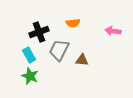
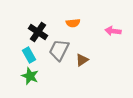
black cross: moved 1 px left; rotated 36 degrees counterclockwise
brown triangle: rotated 40 degrees counterclockwise
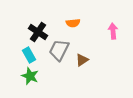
pink arrow: rotated 77 degrees clockwise
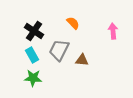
orange semicircle: rotated 128 degrees counterclockwise
black cross: moved 4 px left, 1 px up
cyan rectangle: moved 3 px right
brown triangle: rotated 40 degrees clockwise
green star: moved 3 px right, 2 px down; rotated 18 degrees counterclockwise
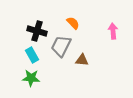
black cross: moved 3 px right; rotated 18 degrees counterclockwise
gray trapezoid: moved 2 px right, 4 px up
green star: moved 2 px left
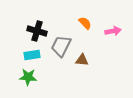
orange semicircle: moved 12 px right
pink arrow: rotated 84 degrees clockwise
cyan rectangle: rotated 70 degrees counterclockwise
green star: moved 3 px left, 1 px up
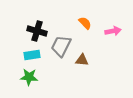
green star: moved 1 px right
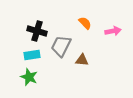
green star: rotated 18 degrees clockwise
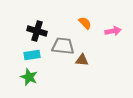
gray trapezoid: moved 2 px right; rotated 70 degrees clockwise
